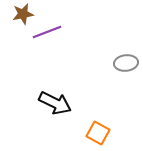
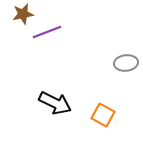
orange square: moved 5 px right, 18 px up
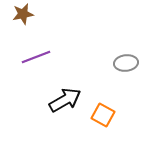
purple line: moved 11 px left, 25 px down
black arrow: moved 10 px right, 3 px up; rotated 56 degrees counterclockwise
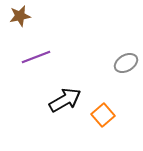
brown star: moved 3 px left, 2 px down
gray ellipse: rotated 25 degrees counterclockwise
orange square: rotated 20 degrees clockwise
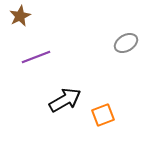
brown star: rotated 15 degrees counterclockwise
gray ellipse: moved 20 px up
orange square: rotated 20 degrees clockwise
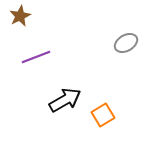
orange square: rotated 10 degrees counterclockwise
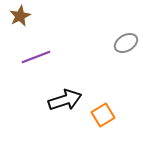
black arrow: rotated 12 degrees clockwise
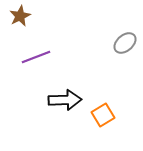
gray ellipse: moved 1 px left; rotated 10 degrees counterclockwise
black arrow: rotated 16 degrees clockwise
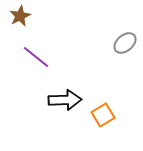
purple line: rotated 60 degrees clockwise
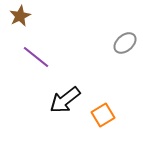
black arrow: rotated 144 degrees clockwise
